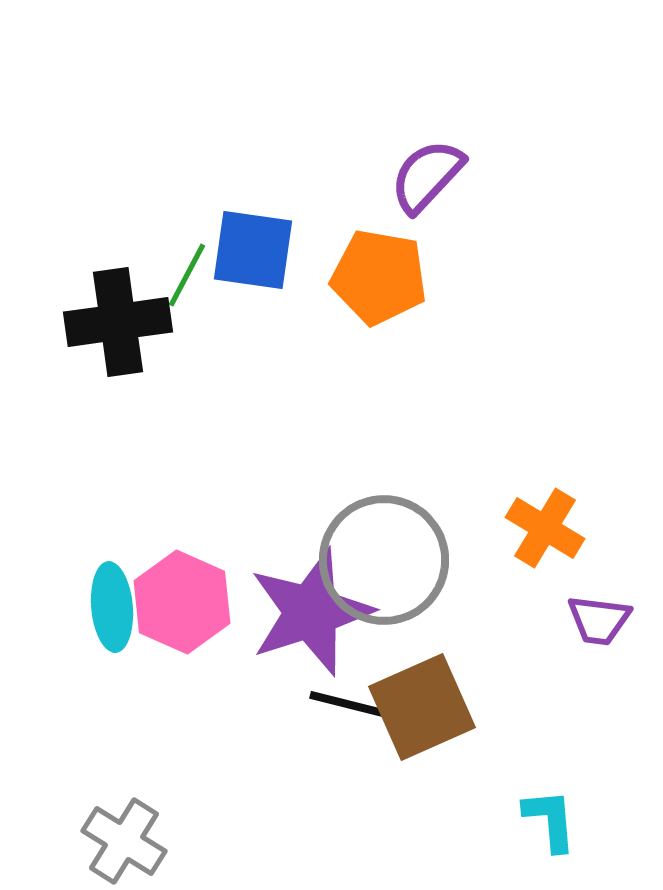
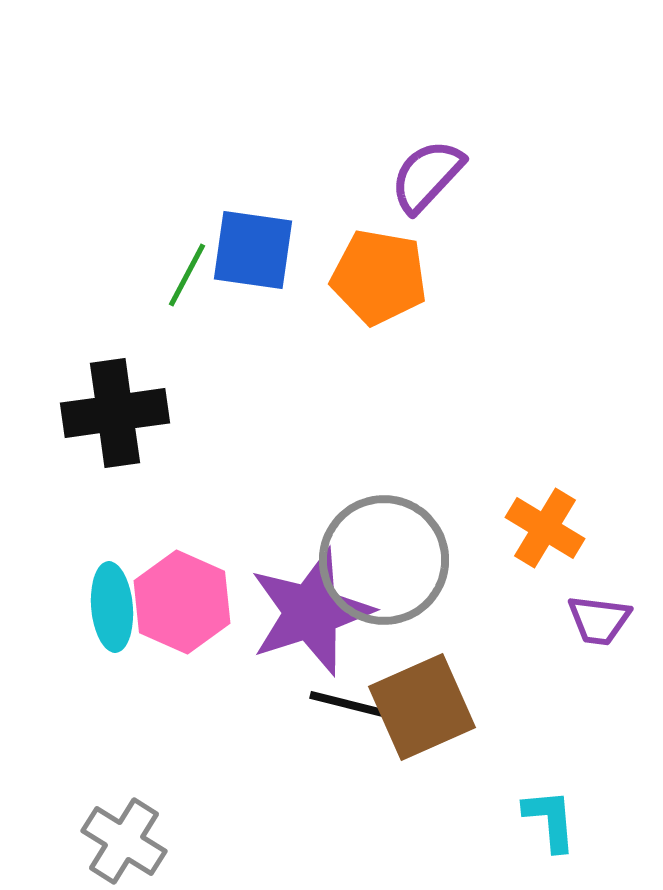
black cross: moved 3 px left, 91 px down
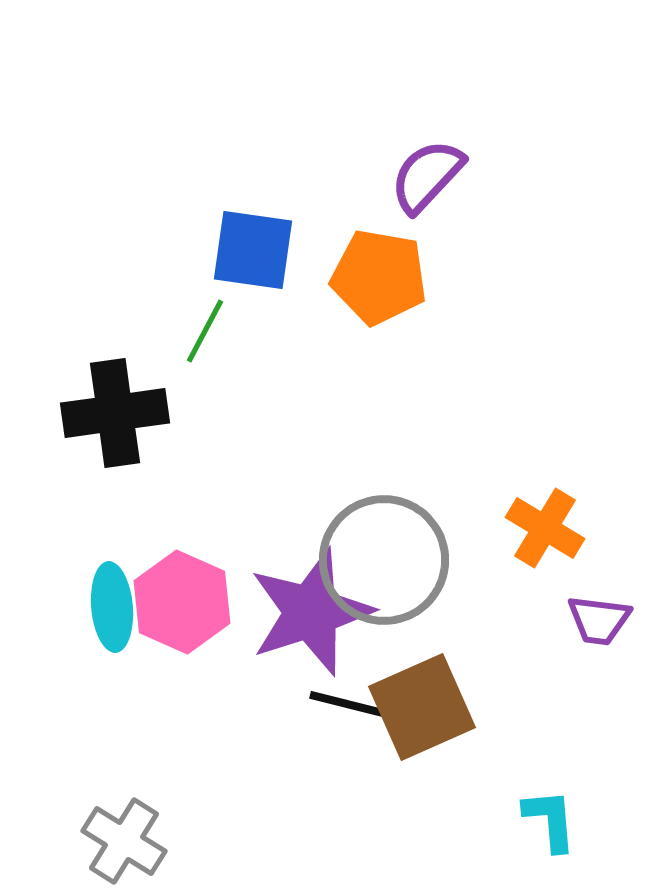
green line: moved 18 px right, 56 px down
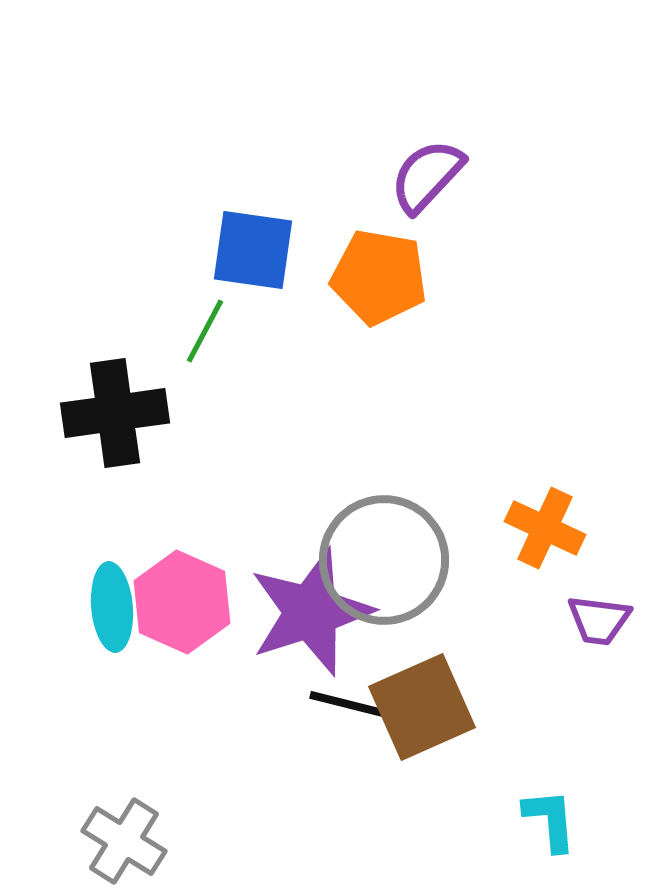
orange cross: rotated 6 degrees counterclockwise
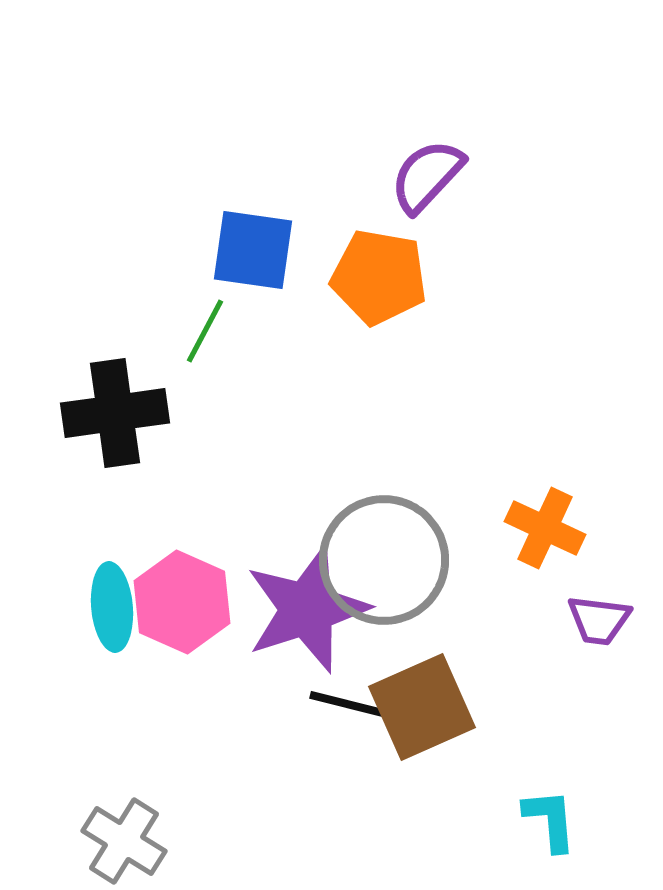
purple star: moved 4 px left, 3 px up
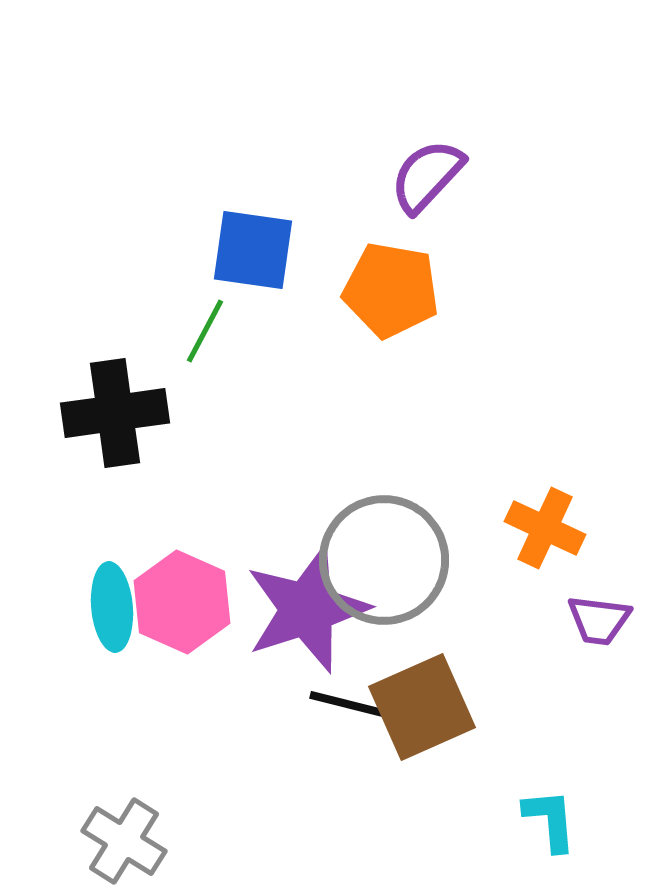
orange pentagon: moved 12 px right, 13 px down
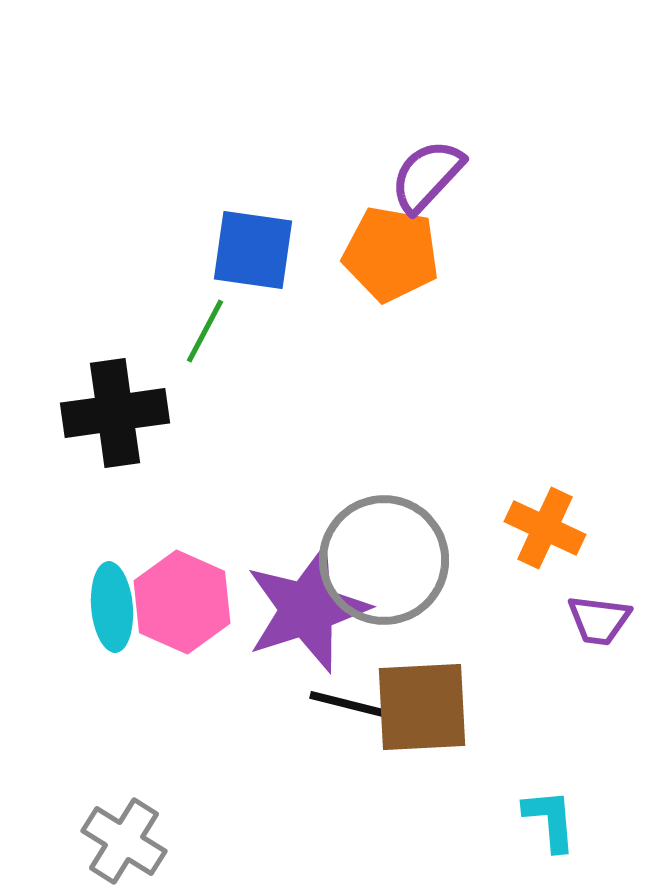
orange pentagon: moved 36 px up
brown square: rotated 21 degrees clockwise
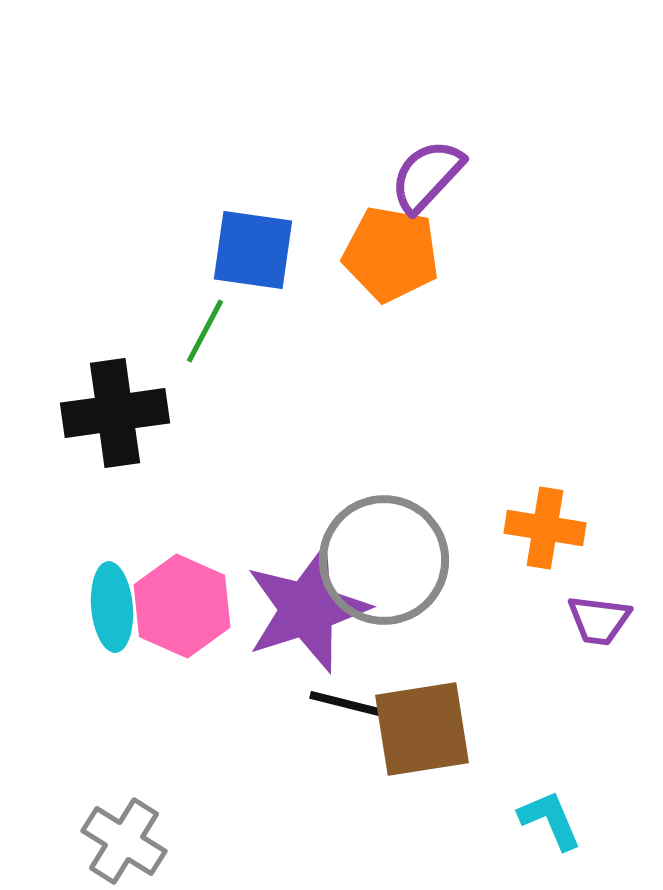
orange cross: rotated 16 degrees counterclockwise
pink hexagon: moved 4 px down
brown square: moved 22 px down; rotated 6 degrees counterclockwise
cyan L-shape: rotated 18 degrees counterclockwise
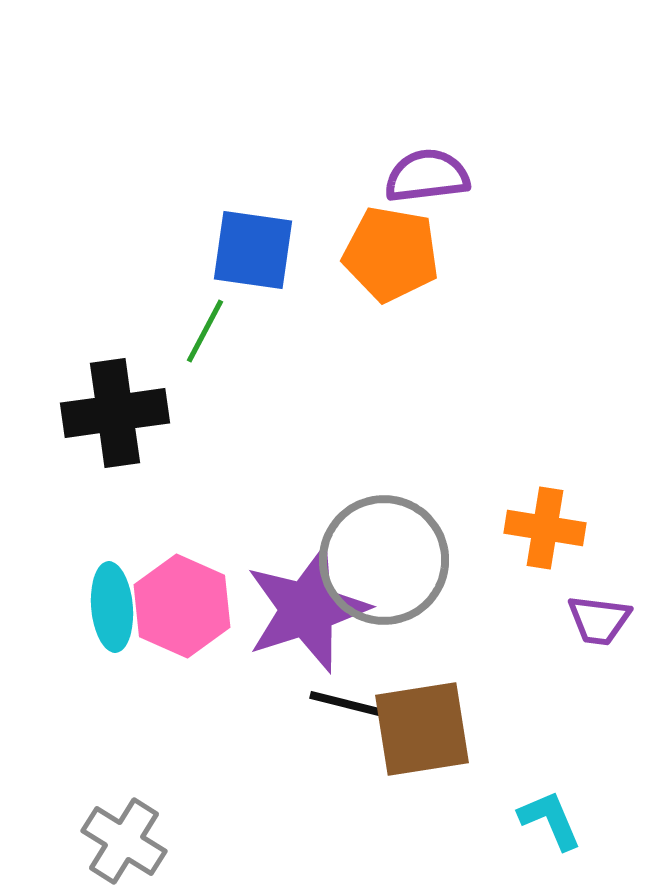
purple semicircle: rotated 40 degrees clockwise
